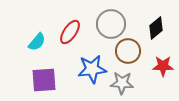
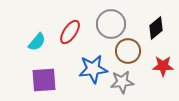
blue star: moved 1 px right
gray star: moved 1 px up; rotated 10 degrees counterclockwise
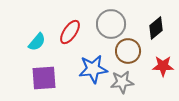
purple square: moved 2 px up
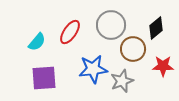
gray circle: moved 1 px down
brown circle: moved 5 px right, 2 px up
gray star: moved 1 px up; rotated 15 degrees counterclockwise
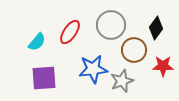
black diamond: rotated 15 degrees counterclockwise
brown circle: moved 1 px right, 1 px down
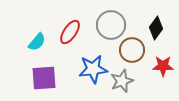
brown circle: moved 2 px left
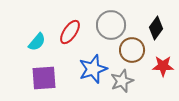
blue star: rotated 12 degrees counterclockwise
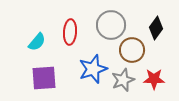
red ellipse: rotated 30 degrees counterclockwise
red star: moved 9 px left, 13 px down
gray star: moved 1 px right, 1 px up
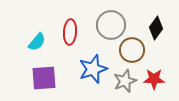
gray star: moved 2 px right, 1 px down
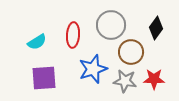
red ellipse: moved 3 px right, 3 px down
cyan semicircle: rotated 18 degrees clockwise
brown circle: moved 1 px left, 2 px down
gray star: rotated 30 degrees clockwise
